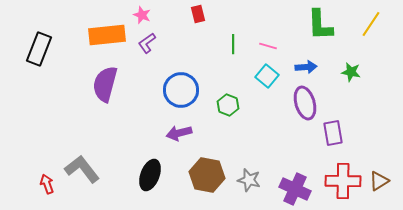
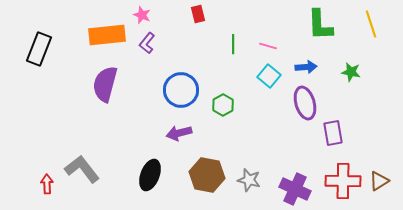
yellow line: rotated 52 degrees counterclockwise
purple L-shape: rotated 15 degrees counterclockwise
cyan square: moved 2 px right
green hexagon: moved 5 px left; rotated 10 degrees clockwise
red arrow: rotated 18 degrees clockwise
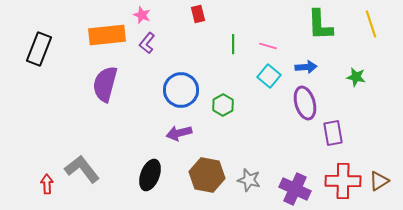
green star: moved 5 px right, 5 px down
